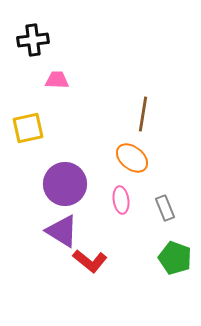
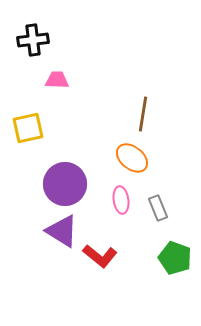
gray rectangle: moved 7 px left
red L-shape: moved 10 px right, 5 px up
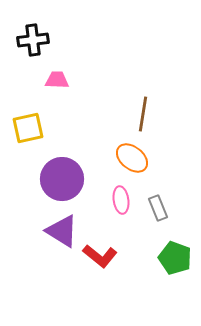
purple circle: moved 3 px left, 5 px up
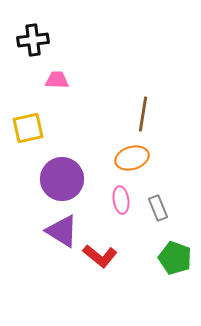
orange ellipse: rotated 56 degrees counterclockwise
